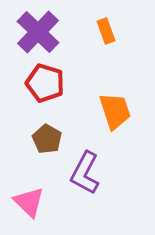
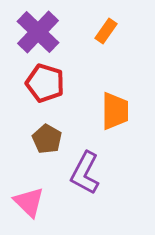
orange rectangle: rotated 55 degrees clockwise
orange trapezoid: rotated 18 degrees clockwise
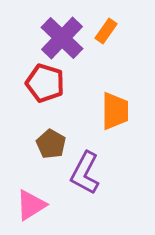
purple cross: moved 24 px right, 6 px down
brown pentagon: moved 4 px right, 5 px down
pink triangle: moved 2 px right, 3 px down; rotated 44 degrees clockwise
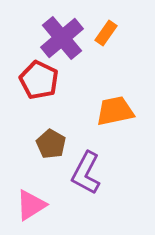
orange rectangle: moved 2 px down
purple cross: rotated 6 degrees clockwise
red pentagon: moved 6 px left, 3 px up; rotated 9 degrees clockwise
orange trapezoid: rotated 102 degrees counterclockwise
purple L-shape: moved 1 px right
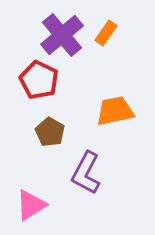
purple cross: moved 3 px up
brown pentagon: moved 1 px left, 12 px up
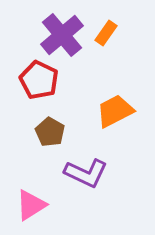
orange trapezoid: rotated 15 degrees counterclockwise
purple L-shape: rotated 93 degrees counterclockwise
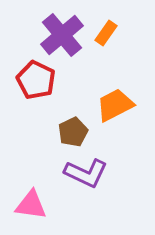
red pentagon: moved 3 px left
orange trapezoid: moved 6 px up
brown pentagon: moved 23 px right; rotated 16 degrees clockwise
pink triangle: rotated 40 degrees clockwise
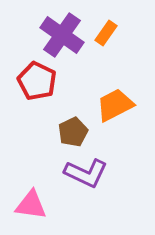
purple cross: rotated 15 degrees counterclockwise
red pentagon: moved 1 px right, 1 px down
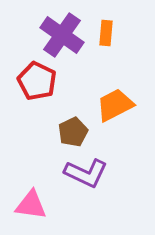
orange rectangle: rotated 30 degrees counterclockwise
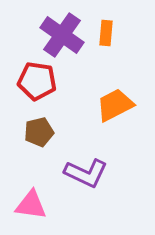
red pentagon: rotated 18 degrees counterclockwise
brown pentagon: moved 34 px left; rotated 12 degrees clockwise
